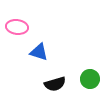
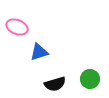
pink ellipse: rotated 15 degrees clockwise
blue triangle: rotated 36 degrees counterclockwise
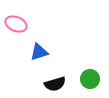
pink ellipse: moved 1 px left, 3 px up
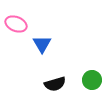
blue triangle: moved 3 px right, 8 px up; rotated 42 degrees counterclockwise
green circle: moved 2 px right, 1 px down
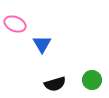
pink ellipse: moved 1 px left
